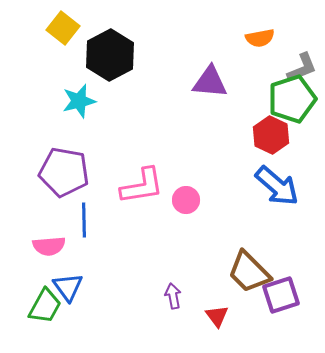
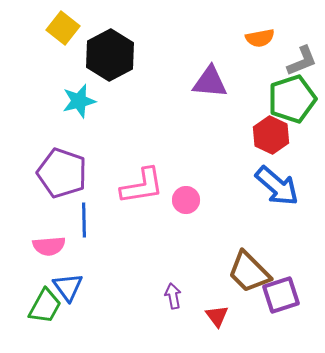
gray L-shape: moved 7 px up
purple pentagon: moved 2 px left, 1 px down; rotated 9 degrees clockwise
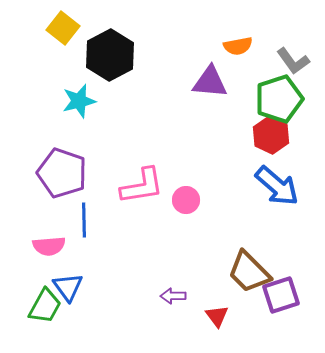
orange semicircle: moved 22 px left, 8 px down
gray L-shape: moved 9 px left; rotated 76 degrees clockwise
green pentagon: moved 13 px left
purple arrow: rotated 80 degrees counterclockwise
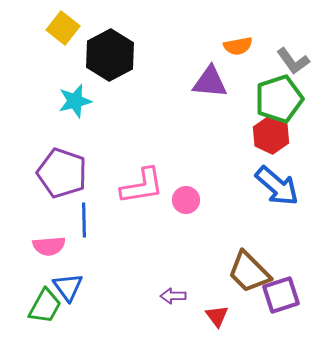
cyan star: moved 4 px left
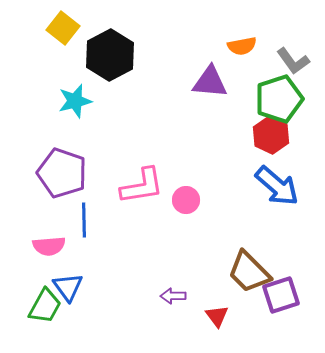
orange semicircle: moved 4 px right
